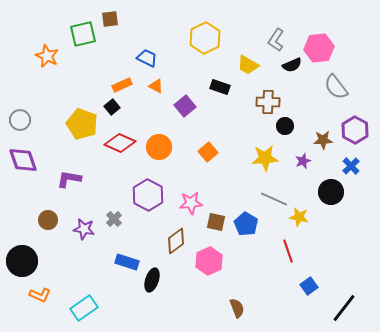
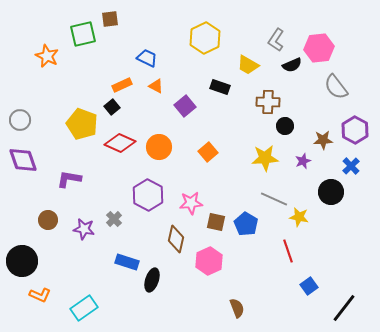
brown diamond at (176, 241): moved 2 px up; rotated 40 degrees counterclockwise
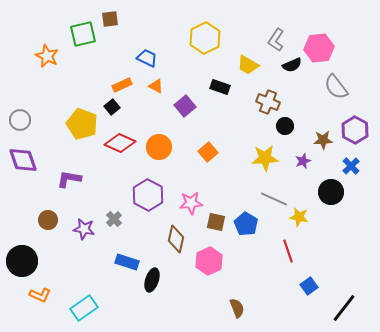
brown cross at (268, 102): rotated 20 degrees clockwise
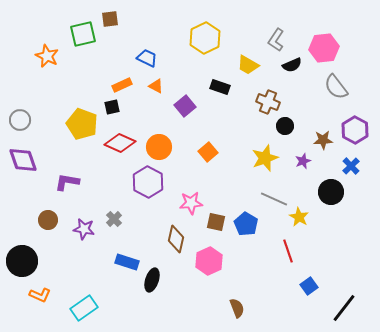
pink hexagon at (319, 48): moved 5 px right
black square at (112, 107): rotated 28 degrees clockwise
yellow star at (265, 158): rotated 16 degrees counterclockwise
purple L-shape at (69, 179): moved 2 px left, 3 px down
purple hexagon at (148, 195): moved 13 px up
yellow star at (299, 217): rotated 18 degrees clockwise
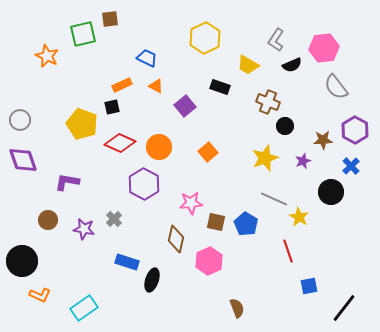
purple hexagon at (148, 182): moved 4 px left, 2 px down
blue square at (309, 286): rotated 24 degrees clockwise
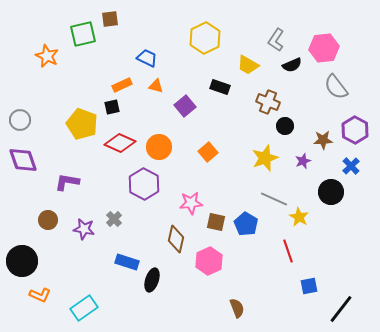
orange triangle at (156, 86): rotated 14 degrees counterclockwise
black line at (344, 308): moved 3 px left, 1 px down
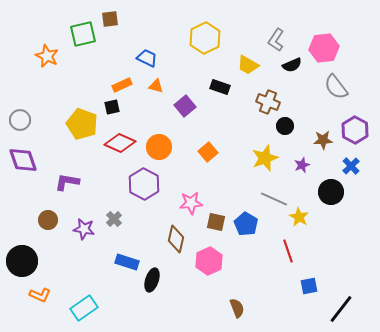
purple star at (303, 161): moved 1 px left, 4 px down
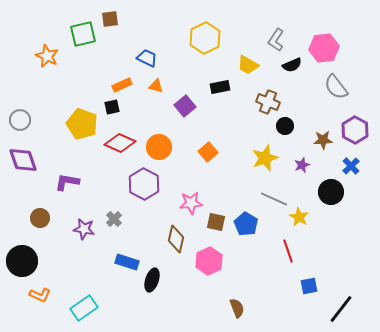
black rectangle at (220, 87): rotated 30 degrees counterclockwise
brown circle at (48, 220): moved 8 px left, 2 px up
